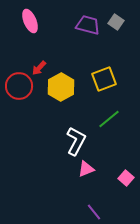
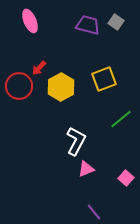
green line: moved 12 px right
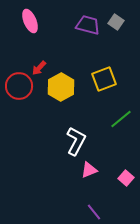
pink triangle: moved 3 px right, 1 px down
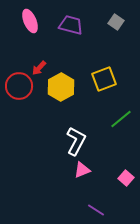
purple trapezoid: moved 17 px left
pink triangle: moved 7 px left
purple line: moved 2 px right, 2 px up; rotated 18 degrees counterclockwise
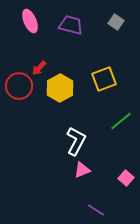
yellow hexagon: moved 1 px left, 1 px down
green line: moved 2 px down
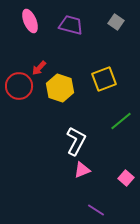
yellow hexagon: rotated 12 degrees counterclockwise
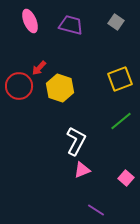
yellow square: moved 16 px right
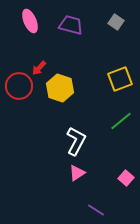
pink triangle: moved 5 px left, 3 px down; rotated 12 degrees counterclockwise
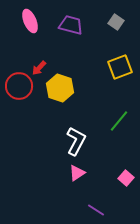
yellow square: moved 12 px up
green line: moved 2 px left; rotated 10 degrees counterclockwise
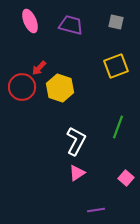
gray square: rotated 21 degrees counterclockwise
yellow square: moved 4 px left, 1 px up
red circle: moved 3 px right, 1 px down
green line: moved 1 px left, 6 px down; rotated 20 degrees counterclockwise
purple line: rotated 42 degrees counterclockwise
